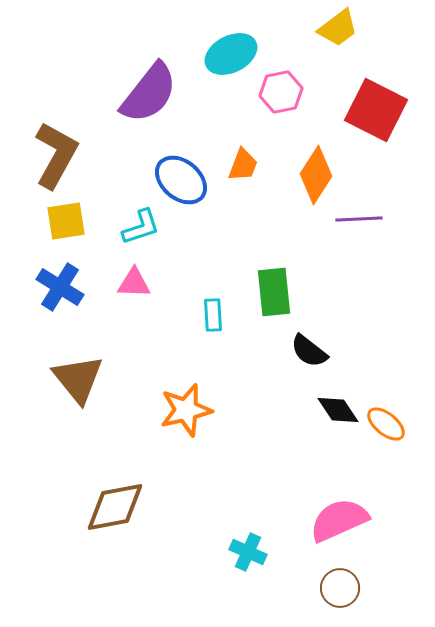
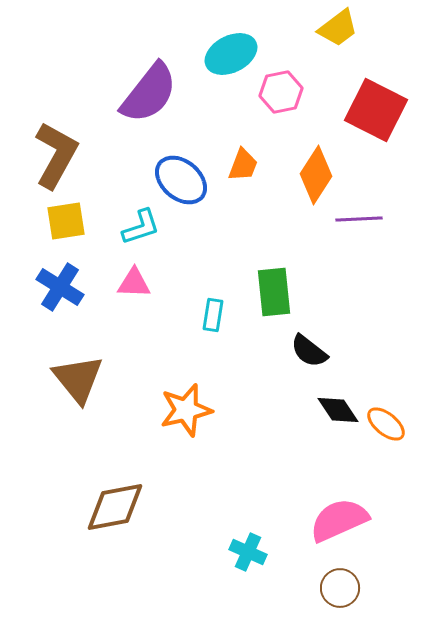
cyan rectangle: rotated 12 degrees clockwise
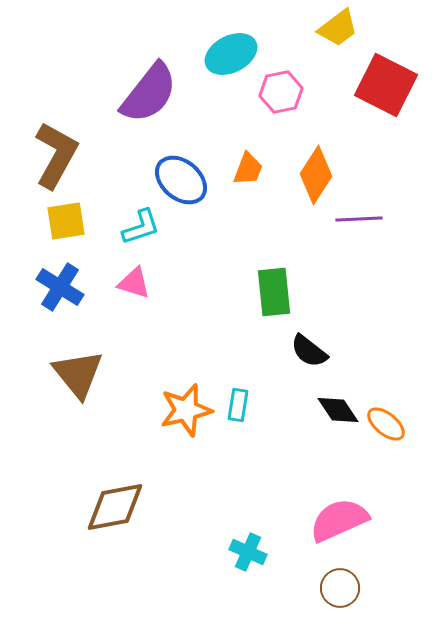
red square: moved 10 px right, 25 px up
orange trapezoid: moved 5 px right, 4 px down
pink triangle: rotated 15 degrees clockwise
cyan rectangle: moved 25 px right, 90 px down
brown triangle: moved 5 px up
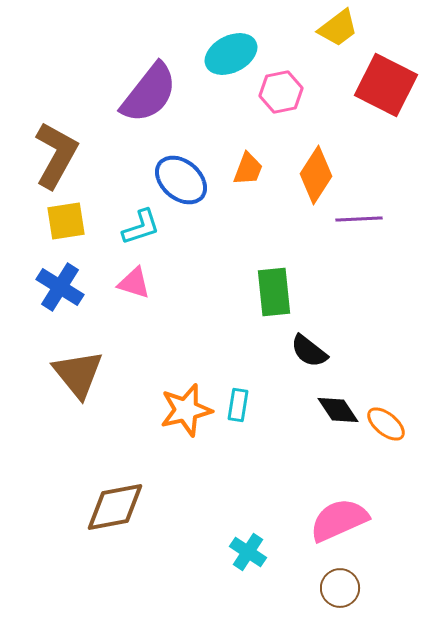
cyan cross: rotated 9 degrees clockwise
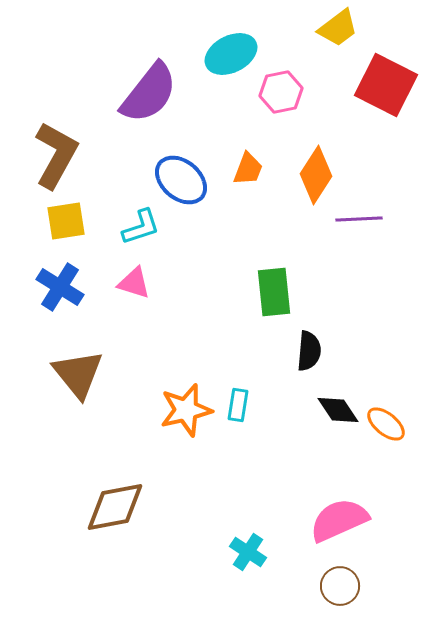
black semicircle: rotated 123 degrees counterclockwise
brown circle: moved 2 px up
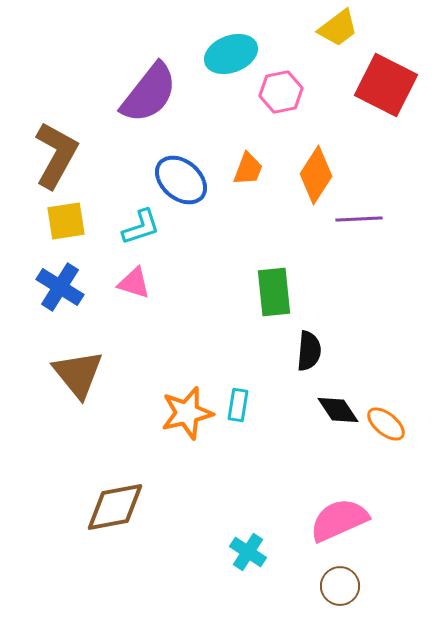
cyan ellipse: rotated 6 degrees clockwise
orange star: moved 1 px right, 3 px down
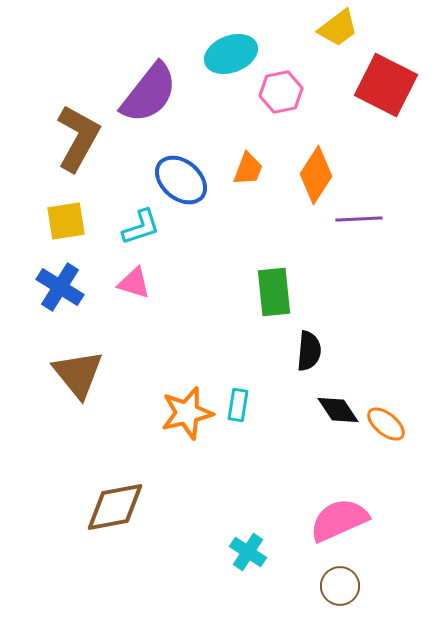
brown L-shape: moved 22 px right, 17 px up
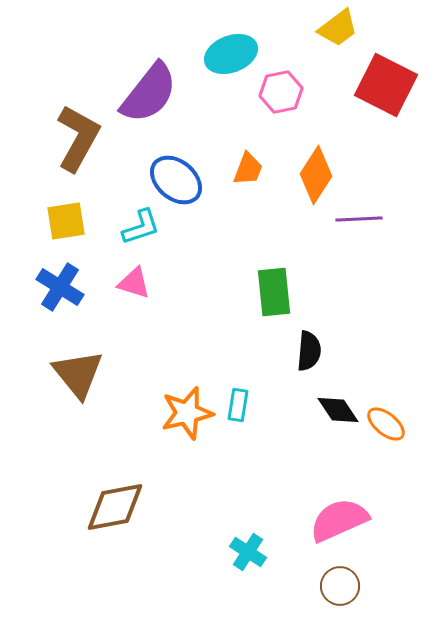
blue ellipse: moved 5 px left
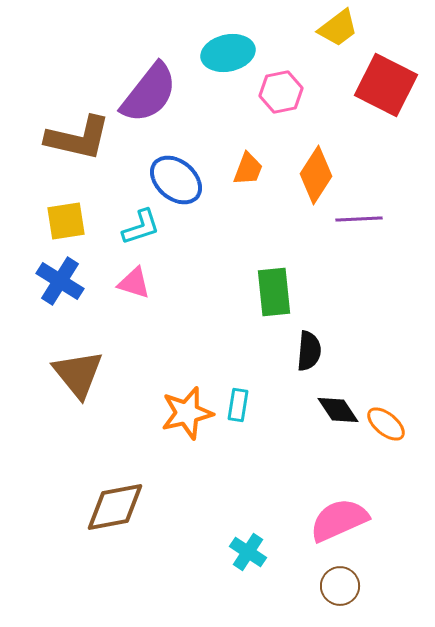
cyan ellipse: moved 3 px left, 1 px up; rotated 9 degrees clockwise
brown L-shape: rotated 74 degrees clockwise
blue cross: moved 6 px up
